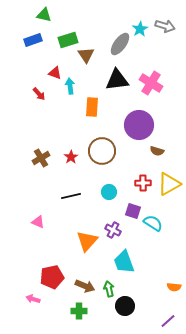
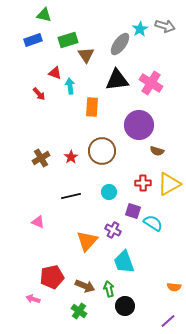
green cross: rotated 35 degrees clockwise
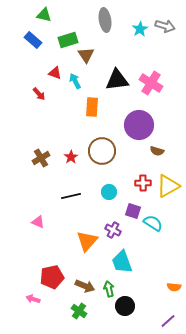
blue rectangle: rotated 60 degrees clockwise
gray ellipse: moved 15 px left, 24 px up; rotated 45 degrees counterclockwise
cyan arrow: moved 5 px right, 5 px up; rotated 21 degrees counterclockwise
yellow triangle: moved 1 px left, 2 px down
cyan trapezoid: moved 2 px left
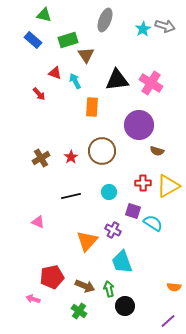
gray ellipse: rotated 30 degrees clockwise
cyan star: moved 3 px right
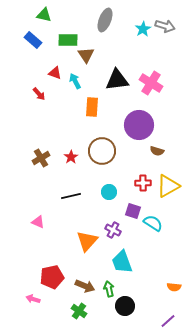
green rectangle: rotated 18 degrees clockwise
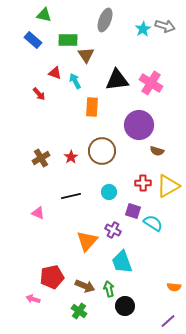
pink triangle: moved 9 px up
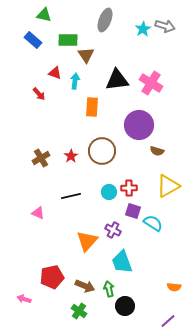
cyan arrow: rotated 35 degrees clockwise
red star: moved 1 px up
red cross: moved 14 px left, 5 px down
pink arrow: moved 9 px left
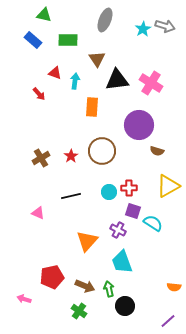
brown triangle: moved 11 px right, 4 px down
purple cross: moved 5 px right
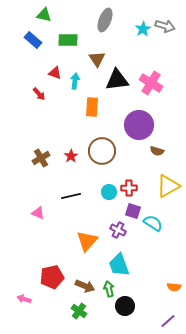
cyan trapezoid: moved 3 px left, 3 px down
